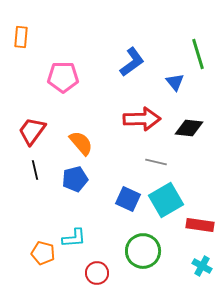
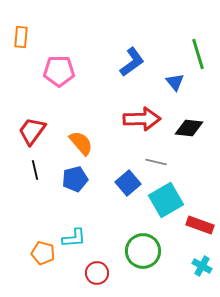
pink pentagon: moved 4 px left, 6 px up
blue square: moved 16 px up; rotated 25 degrees clockwise
red rectangle: rotated 12 degrees clockwise
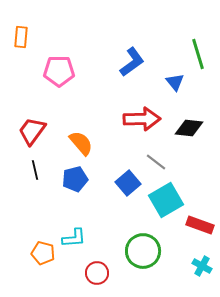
gray line: rotated 25 degrees clockwise
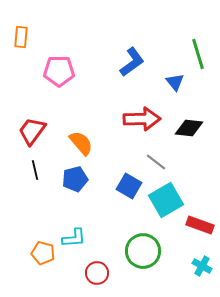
blue square: moved 1 px right, 3 px down; rotated 20 degrees counterclockwise
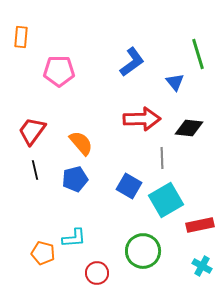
gray line: moved 6 px right, 4 px up; rotated 50 degrees clockwise
red rectangle: rotated 32 degrees counterclockwise
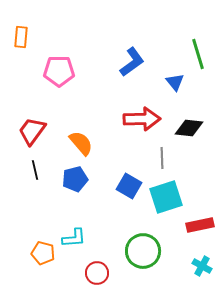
cyan square: moved 3 px up; rotated 12 degrees clockwise
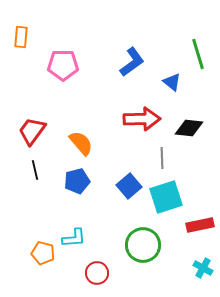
pink pentagon: moved 4 px right, 6 px up
blue triangle: moved 3 px left; rotated 12 degrees counterclockwise
blue pentagon: moved 2 px right, 2 px down
blue square: rotated 20 degrees clockwise
green circle: moved 6 px up
cyan cross: moved 1 px right, 2 px down
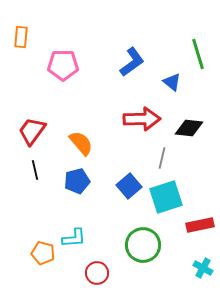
gray line: rotated 15 degrees clockwise
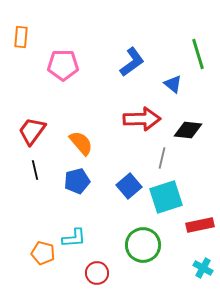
blue triangle: moved 1 px right, 2 px down
black diamond: moved 1 px left, 2 px down
